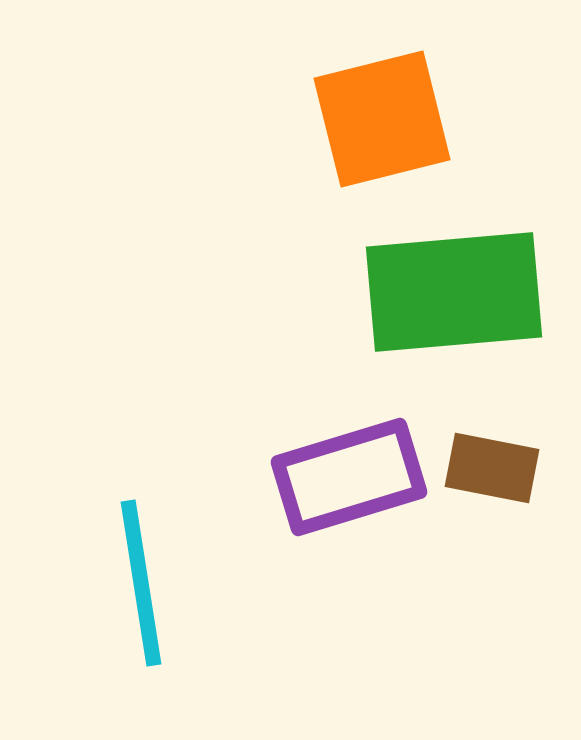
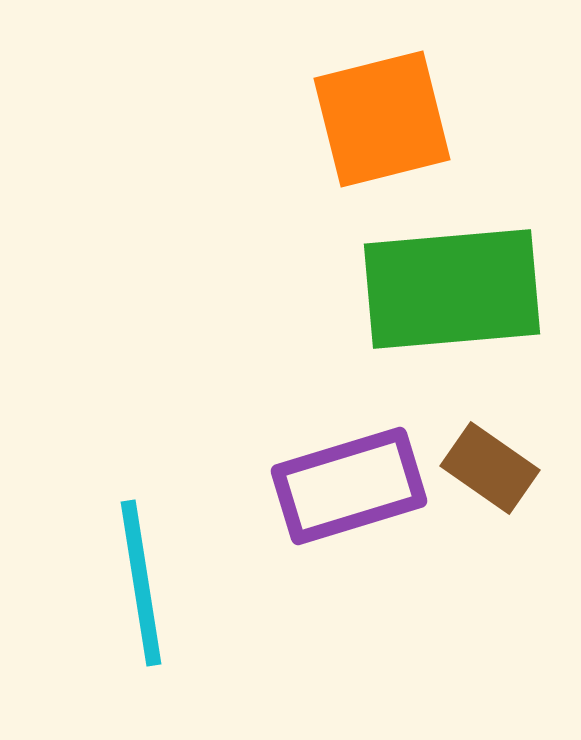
green rectangle: moved 2 px left, 3 px up
brown rectangle: moved 2 px left; rotated 24 degrees clockwise
purple rectangle: moved 9 px down
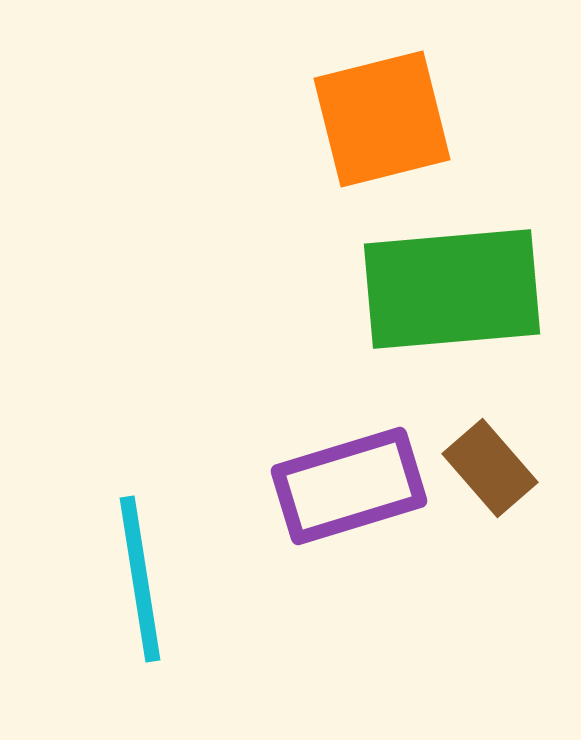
brown rectangle: rotated 14 degrees clockwise
cyan line: moved 1 px left, 4 px up
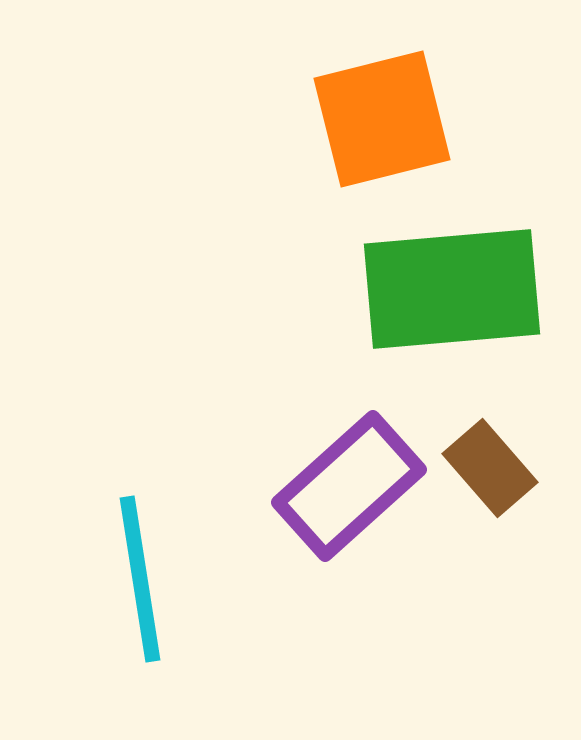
purple rectangle: rotated 25 degrees counterclockwise
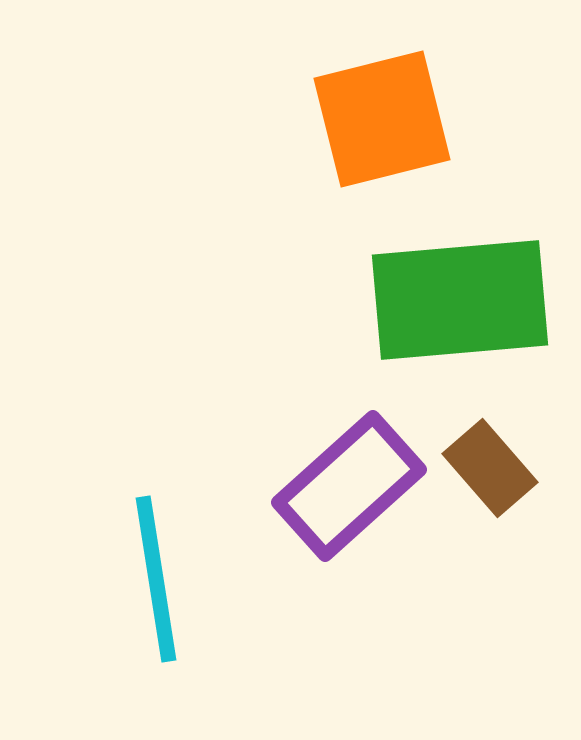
green rectangle: moved 8 px right, 11 px down
cyan line: moved 16 px right
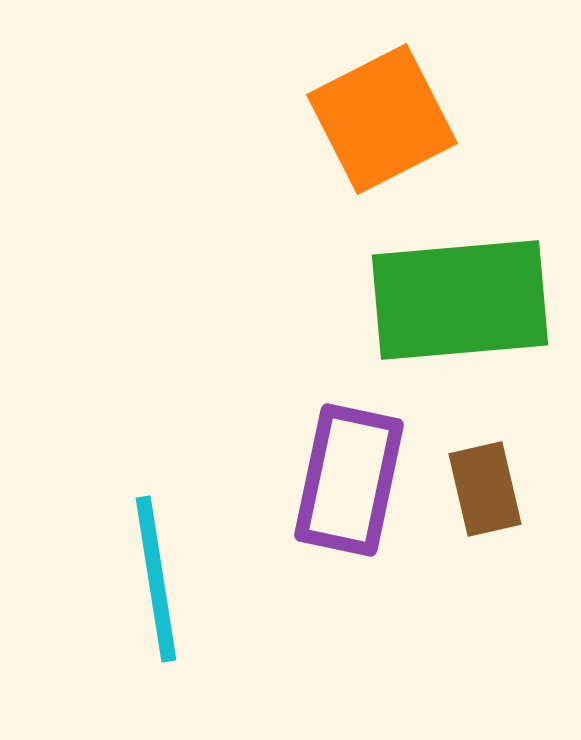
orange square: rotated 13 degrees counterclockwise
brown rectangle: moved 5 px left, 21 px down; rotated 28 degrees clockwise
purple rectangle: moved 6 px up; rotated 36 degrees counterclockwise
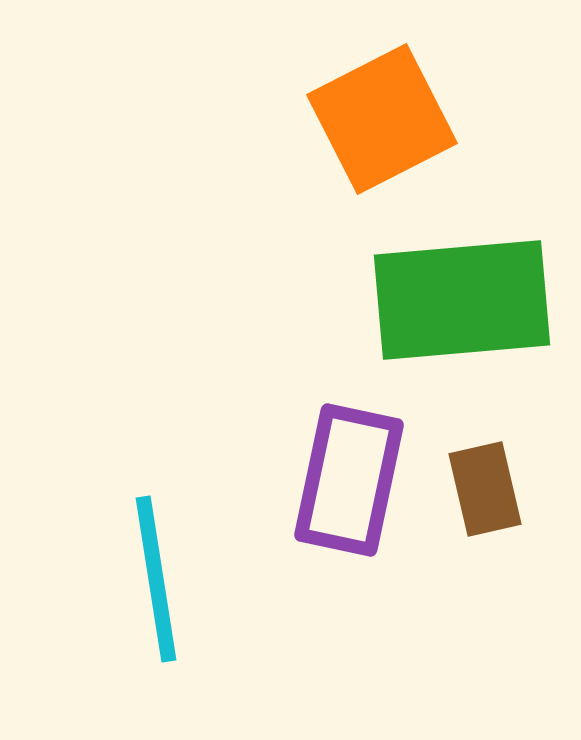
green rectangle: moved 2 px right
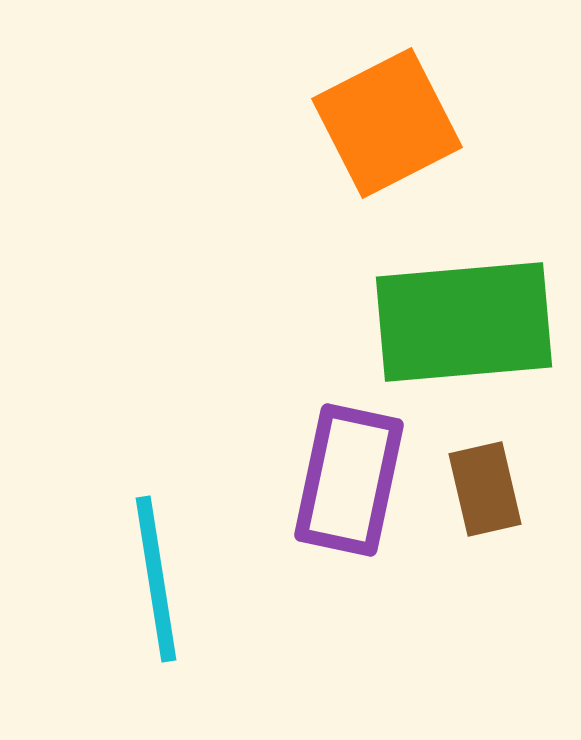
orange square: moved 5 px right, 4 px down
green rectangle: moved 2 px right, 22 px down
